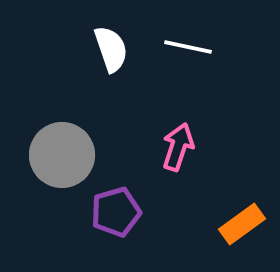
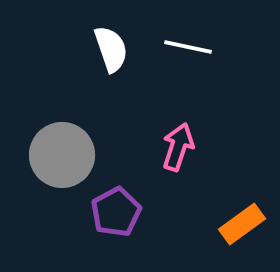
purple pentagon: rotated 12 degrees counterclockwise
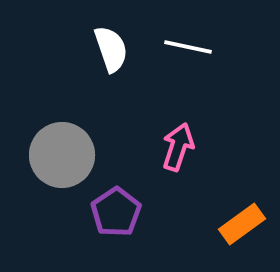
purple pentagon: rotated 6 degrees counterclockwise
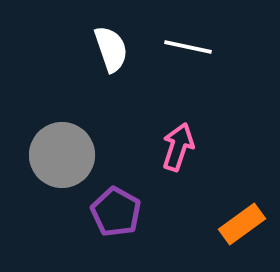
purple pentagon: rotated 9 degrees counterclockwise
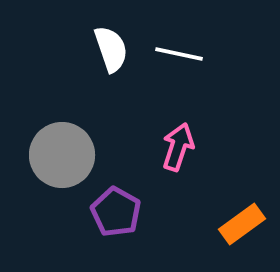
white line: moved 9 px left, 7 px down
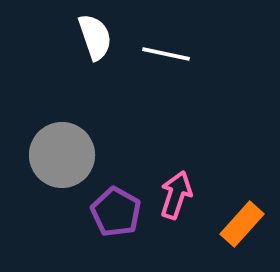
white semicircle: moved 16 px left, 12 px up
white line: moved 13 px left
pink arrow: moved 2 px left, 48 px down
orange rectangle: rotated 12 degrees counterclockwise
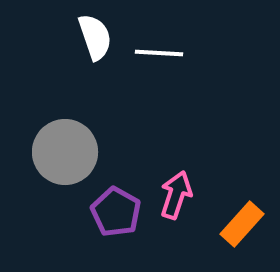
white line: moved 7 px left, 1 px up; rotated 9 degrees counterclockwise
gray circle: moved 3 px right, 3 px up
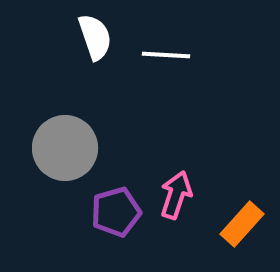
white line: moved 7 px right, 2 px down
gray circle: moved 4 px up
purple pentagon: rotated 27 degrees clockwise
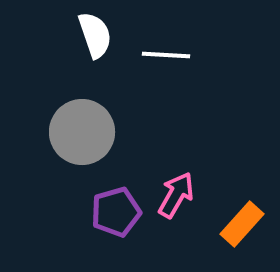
white semicircle: moved 2 px up
gray circle: moved 17 px right, 16 px up
pink arrow: rotated 12 degrees clockwise
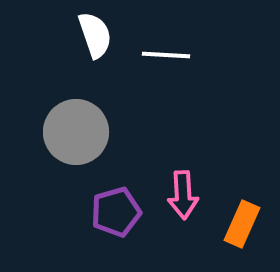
gray circle: moved 6 px left
pink arrow: moved 7 px right; rotated 147 degrees clockwise
orange rectangle: rotated 18 degrees counterclockwise
